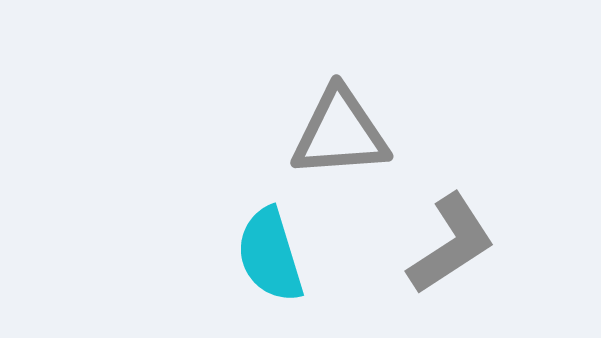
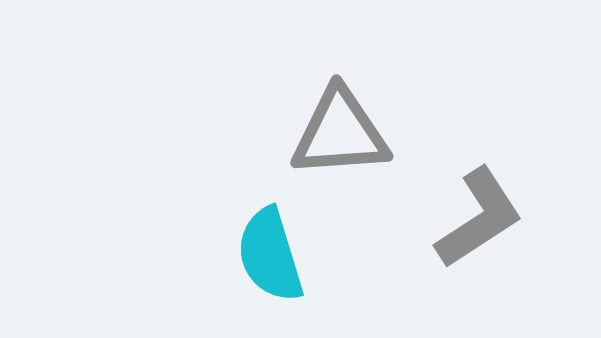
gray L-shape: moved 28 px right, 26 px up
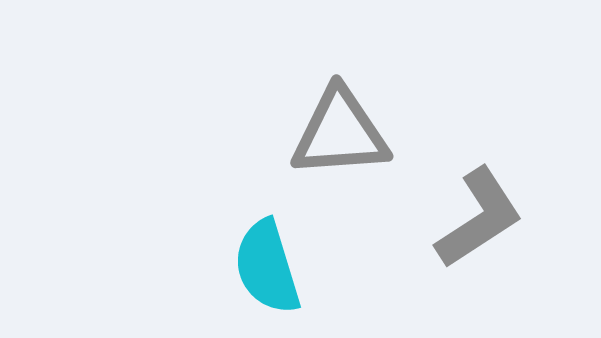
cyan semicircle: moved 3 px left, 12 px down
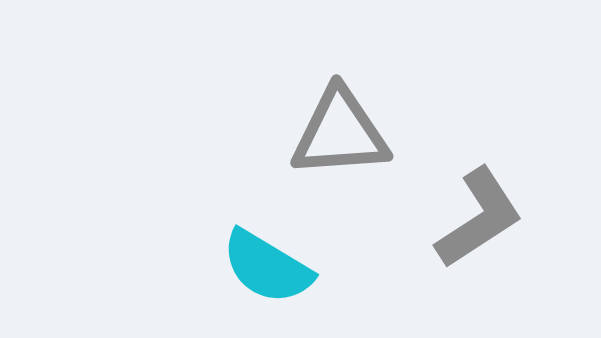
cyan semicircle: rotated 42 degrees counterclockwise
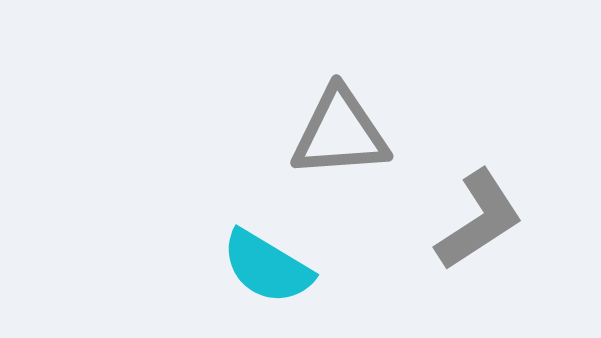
gray L-shape: moved 2 px down
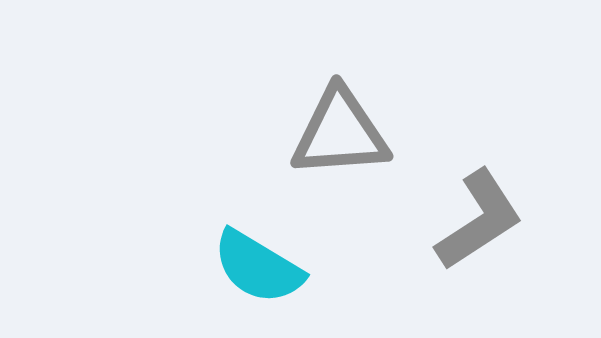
cyan semicircle: moved 9 px left
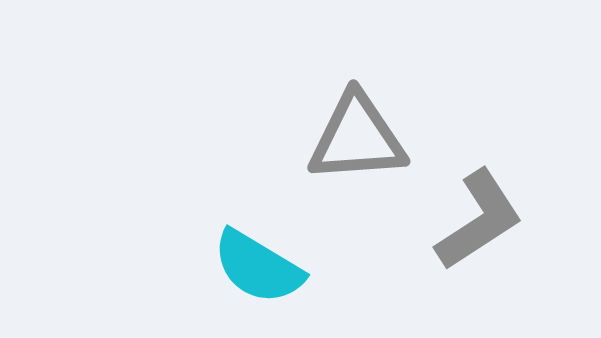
gray triangle: moved 17 px right, 5 px down
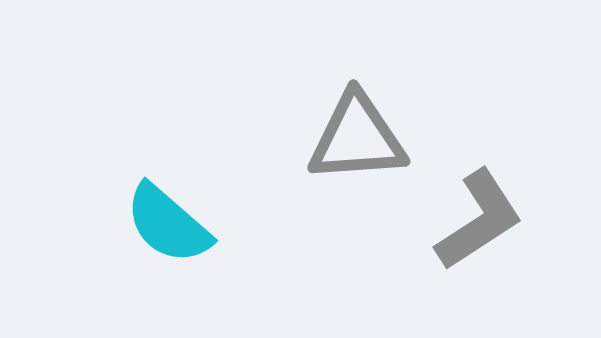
cyan semicircle: moved 90 px left, 43 px up; rotated 10 degrees clockwise
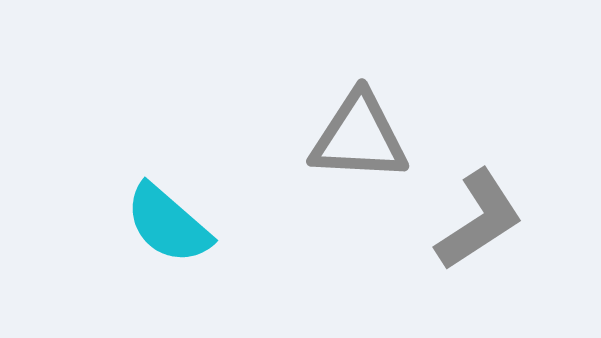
gray triangle: moved 2 px right, 1 px up; rotated 7 degrees clockwise
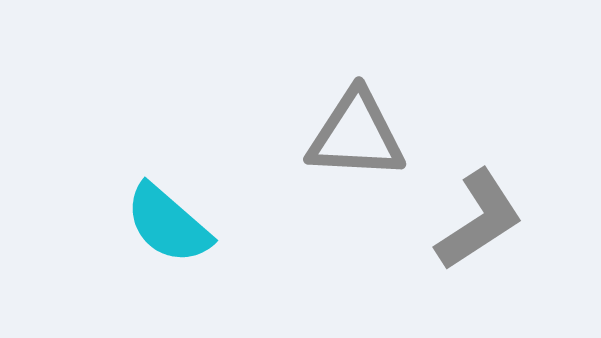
gray triangle: moved 3 px left, 2 px up
